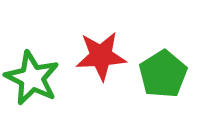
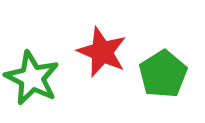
red star: moved 1 px right, 4 px up; rotated 27 degrees clockwise
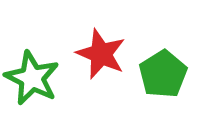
red star: moved 1 px left, 2 px down
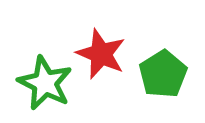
green star: moved 13 px right, 5 px down
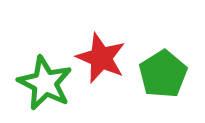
red star: moved 4 px down
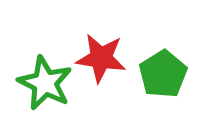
red star: rotated 15 degrees counterclockwise
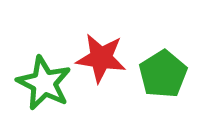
green star: moved 1 px left
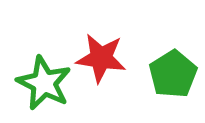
green pentagon: moved 10 px right
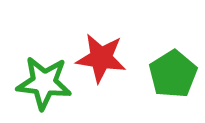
green star: rotated 20 degrees counterclockwise
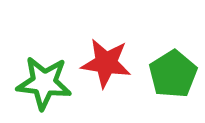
red star: moved 5 px right, 5 px down
